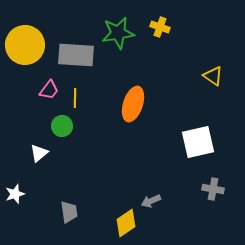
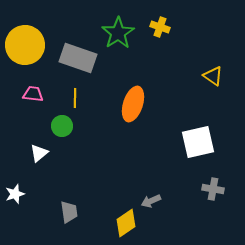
green star: rotated 24 degrees counterclockwise
gray rectangle: moved 2 px right, 3 px down; rotated 15 degrees clockwise
pink trapezoid: moved 16 px left, 4 px down; rotated 120 degrees counterclockwise
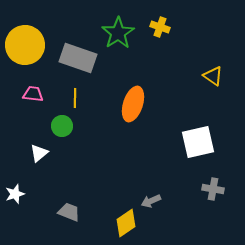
gray trapezoid: rotated 60 degrees counterclockwise
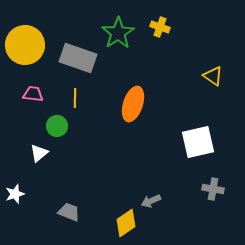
green circle: moved 5 px left
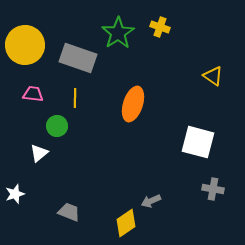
white square: rotated 28 degrees clockwise
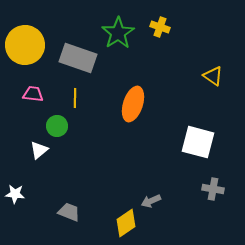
white triangle: moved 3 px up
white star: rotated 24 degrees clockwise
